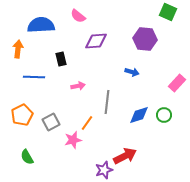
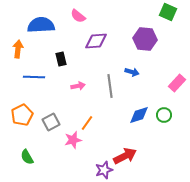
gray line: moved 3 px right, 16 px up; rotated 15 degrees counterclockwise
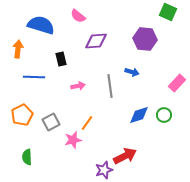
blue semicircle: rotated 20 degrees clockwise
green semicircle: rotated 28 degrees clockwise
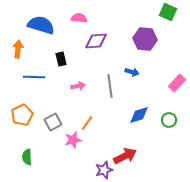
pink semicircle: moved 1 px right, 2 px down; rotated 147 degrees clockwise
green circle: moved 5 px right, 5 px down
gray square: moved 2 px right
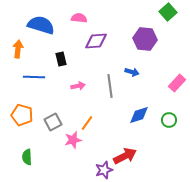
green square: rotated 24 degrees clockwise
orange pentagon: rotated 30 degrees counterclockwise
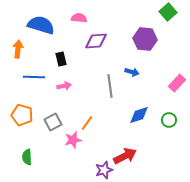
pink arrow: moved 14 px left
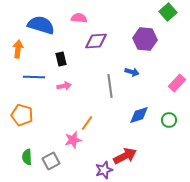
gray square: moved 2 px left, 39 px down
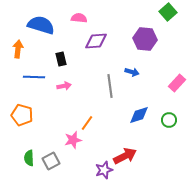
green semicircle: moved 2 px right, 1 px down
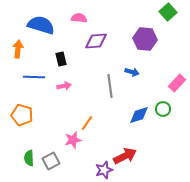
green circle: moved 6 px left, 11 px up
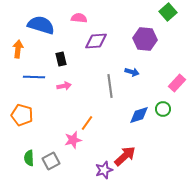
red arrow: rotated 15 degrees counterclockwise
